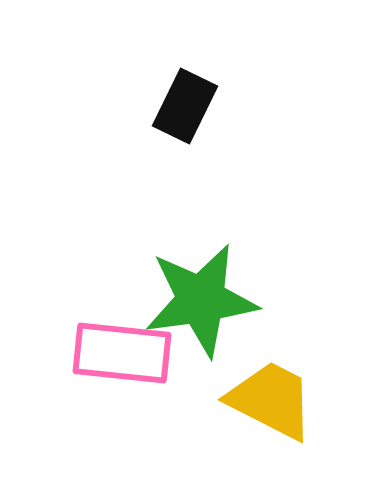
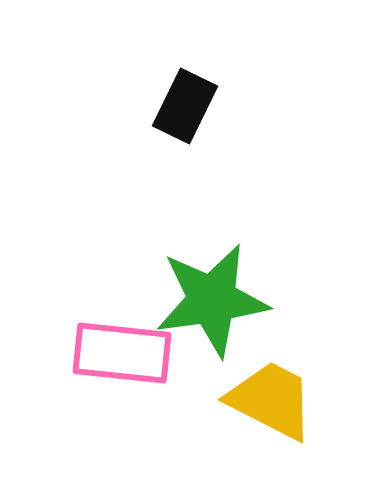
green star: moved 11 px right
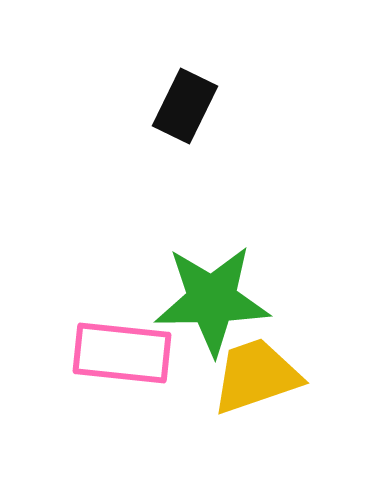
green star: rotated 7 degrees clockwise
yellow trapezoid: moved 15 px left, 24 px up; rotated 46 degrees counterclockwise
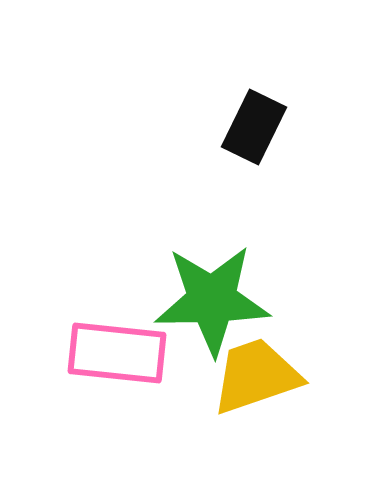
black rectangle: moved 69 px right, 21 px down
pink rectangle: moved 5 px left
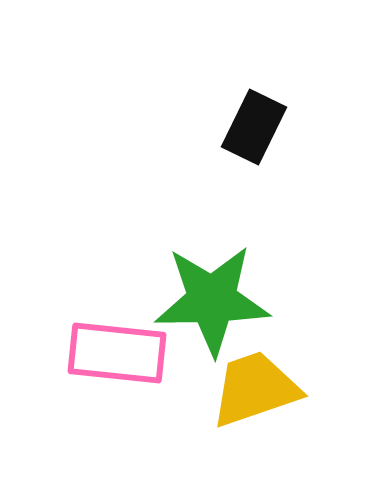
yellow trapezoid: moved 1 px left, 13 px down
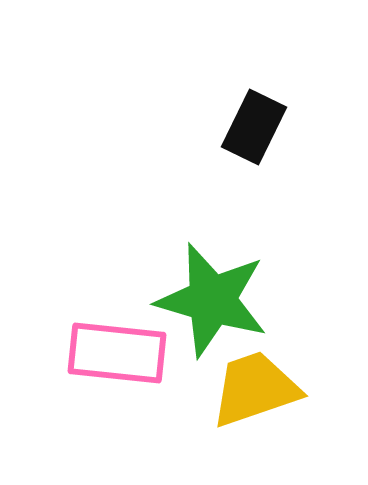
green star: rotated 17 degrees clockwise
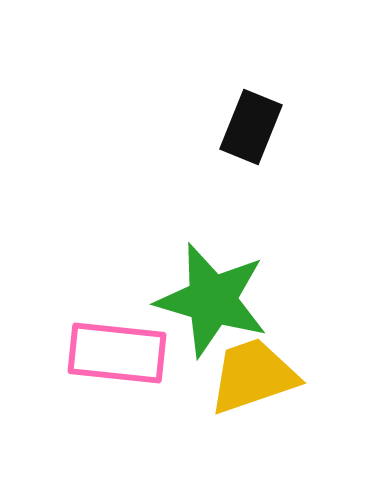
black rectangle: moved 3 px left; rotated 4 degrees counterclockwise
yellow trapezoid: moved 2 px left, 13 px up
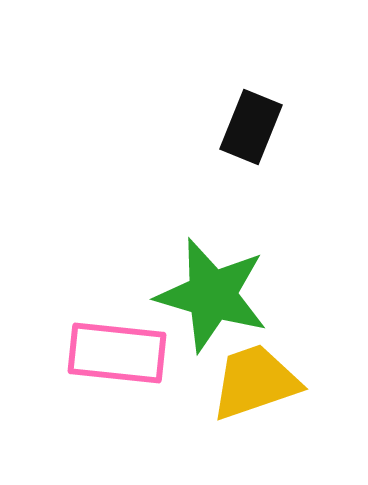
green star: moved 5 px up
yellow trapezoid: moved 2 px right, 6 px down
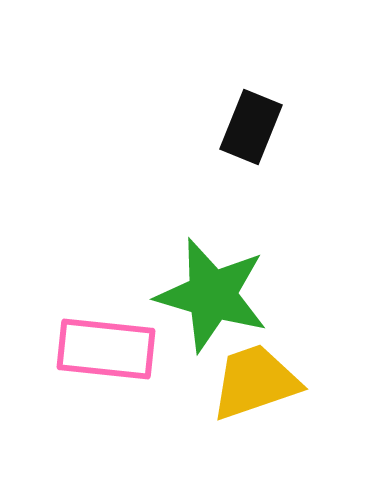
pink rectangle: moved 11 px left, 4 px up
